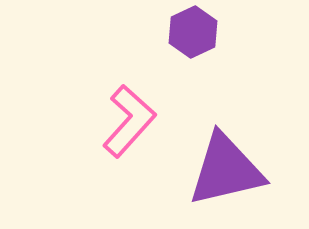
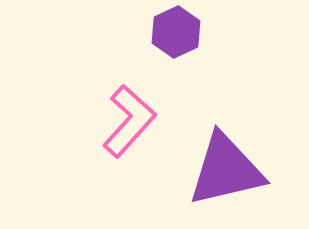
purple hexagon: moved 17 px left
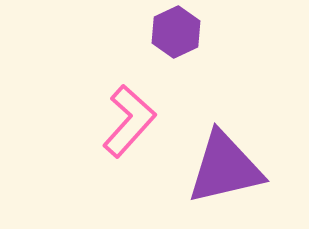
purple triangle: moved 1 px left, 2 px up
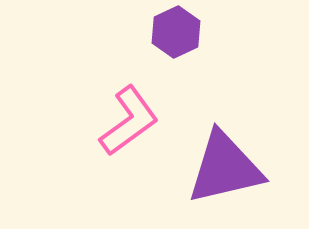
pink L-shape: rotated 12 degrees clockwise
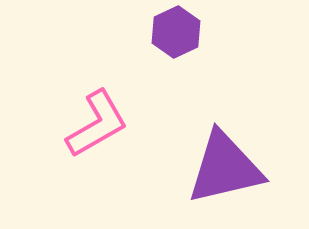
pink L-shape: moved 32 px left, 3 px down; rotated 6 degrees clockwise
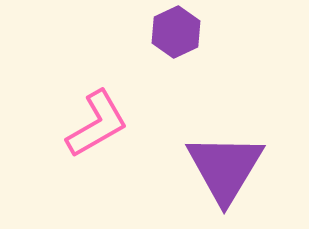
purple triangle: rotated 46 degrees counterclockwise
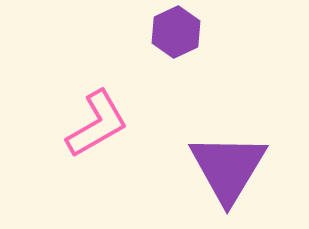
purple triangle: moved 3 px right
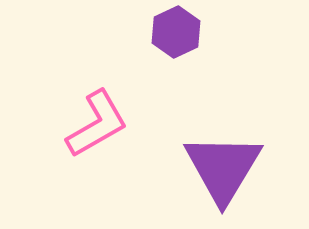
purple triangle: moved 5 px left
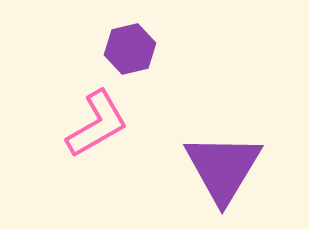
purple hexagon: moved 46 px left, 17 px down; rotated 12 degrees clockwise
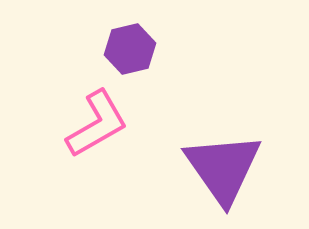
purple triangle: rotated 6 degrees counterclockwise
